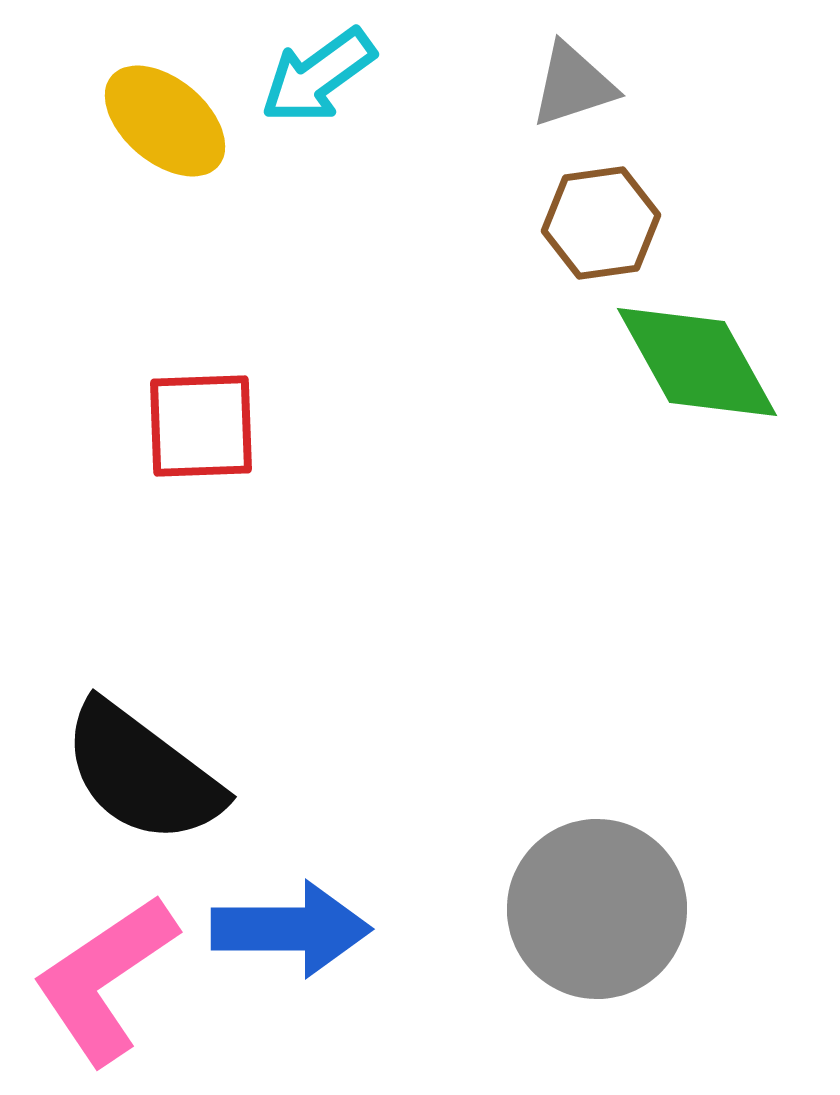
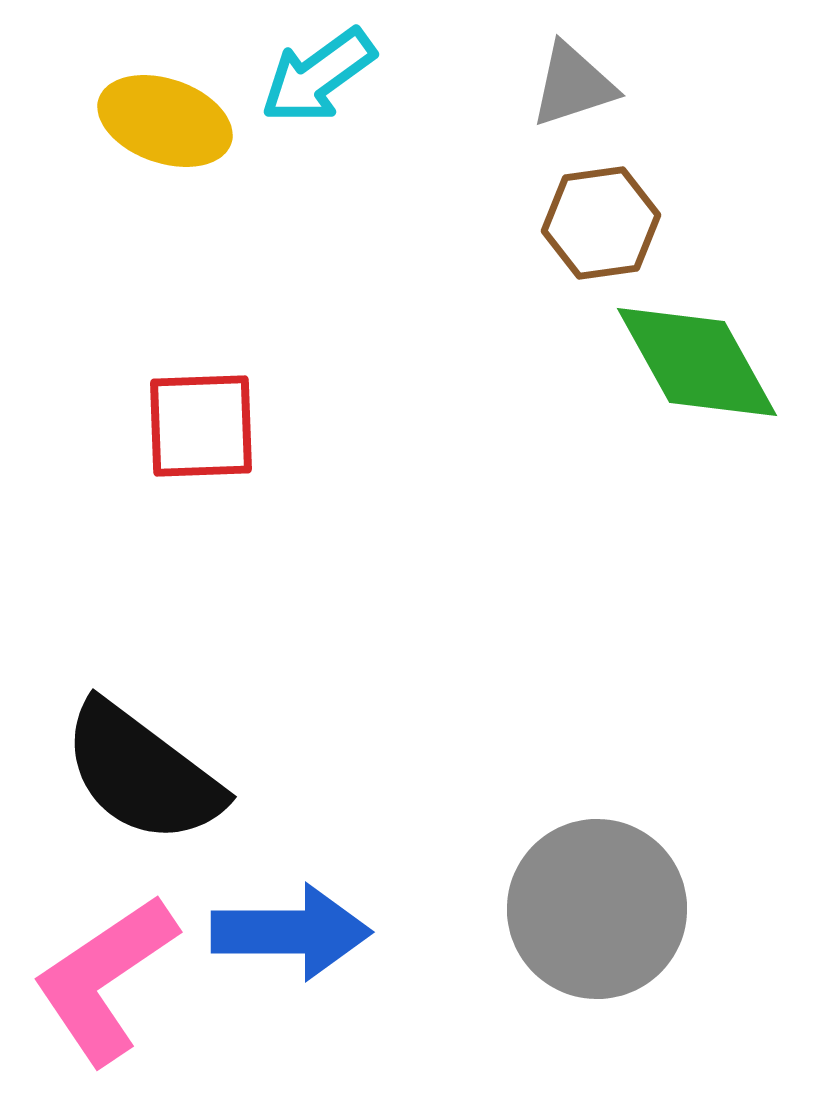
yellow ellipse: rotated 21 degrees counterclockwise
blue arrow: moved 3 px down
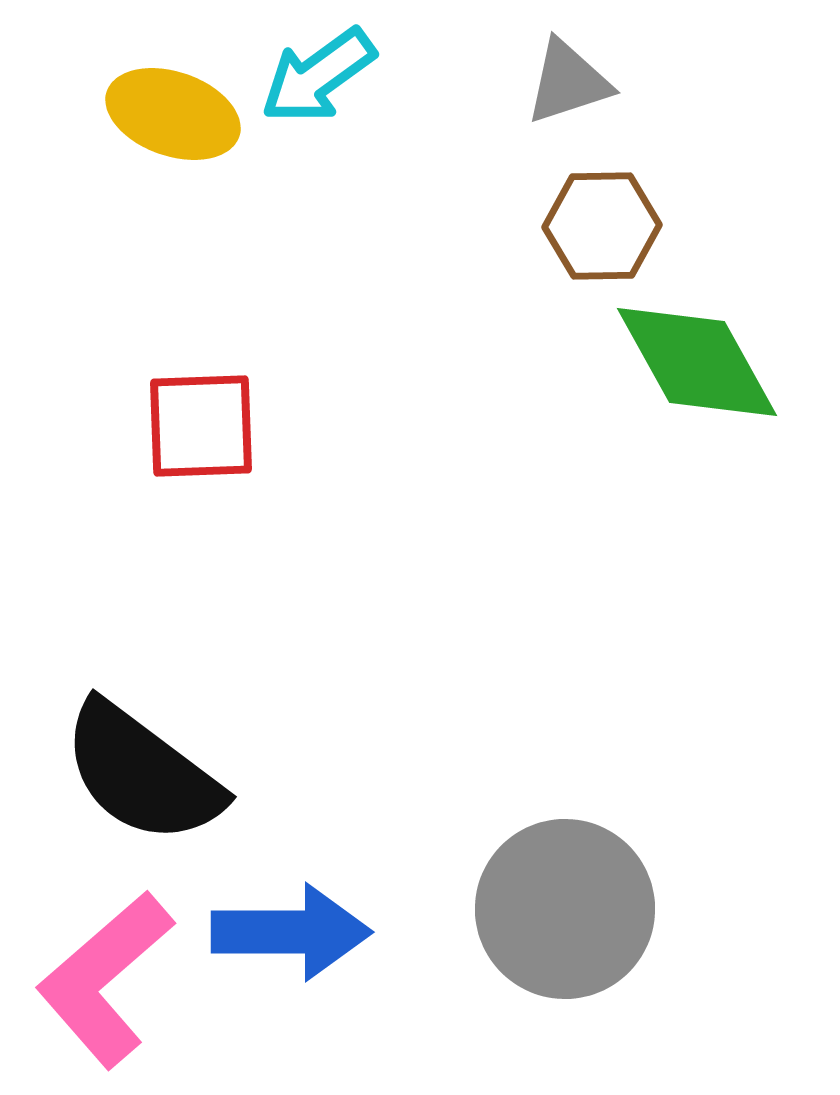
gray triangle: moved 5 px left, 3 px up
yellow ellipse: moved 8 px right, 7 px up
brown hexagon: moved 1 px right, 3 px down; rotated 7 degrees clockwise
gray circle: moved 32 px left
pink L-shape: rotated 7 degrees counterclockwise
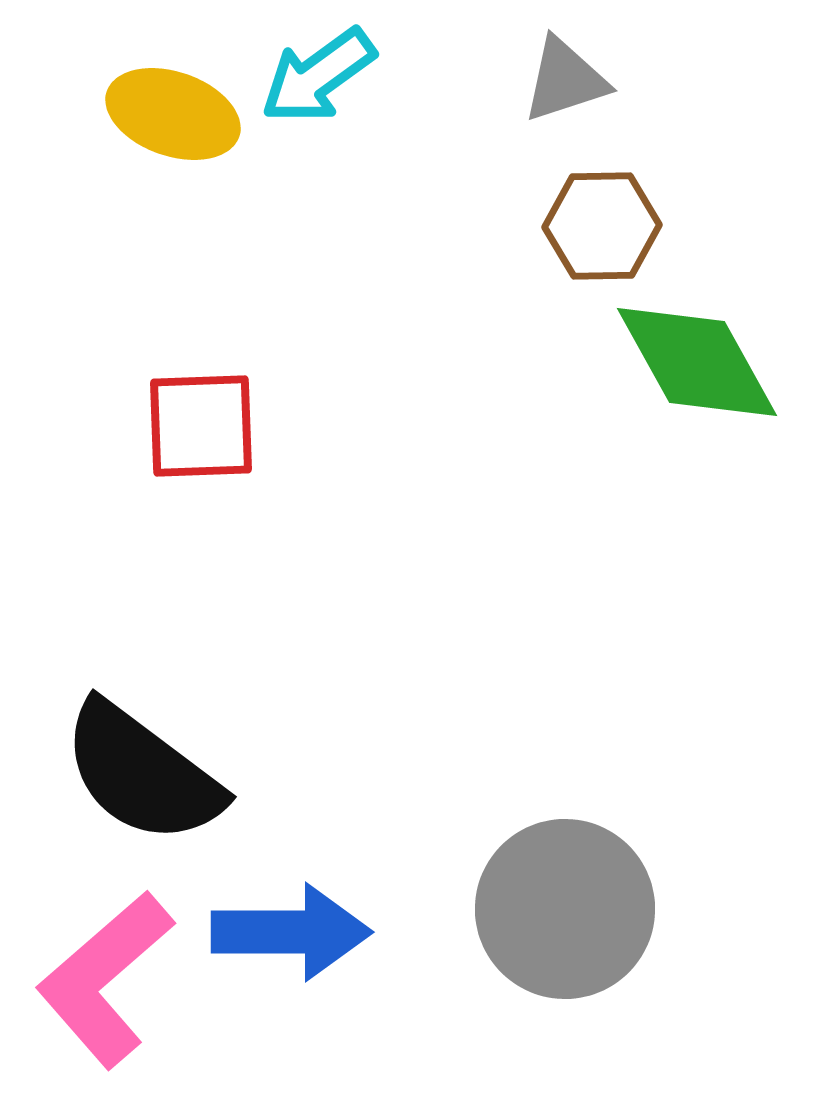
gray triangle: moved 3 px left, 2 px up
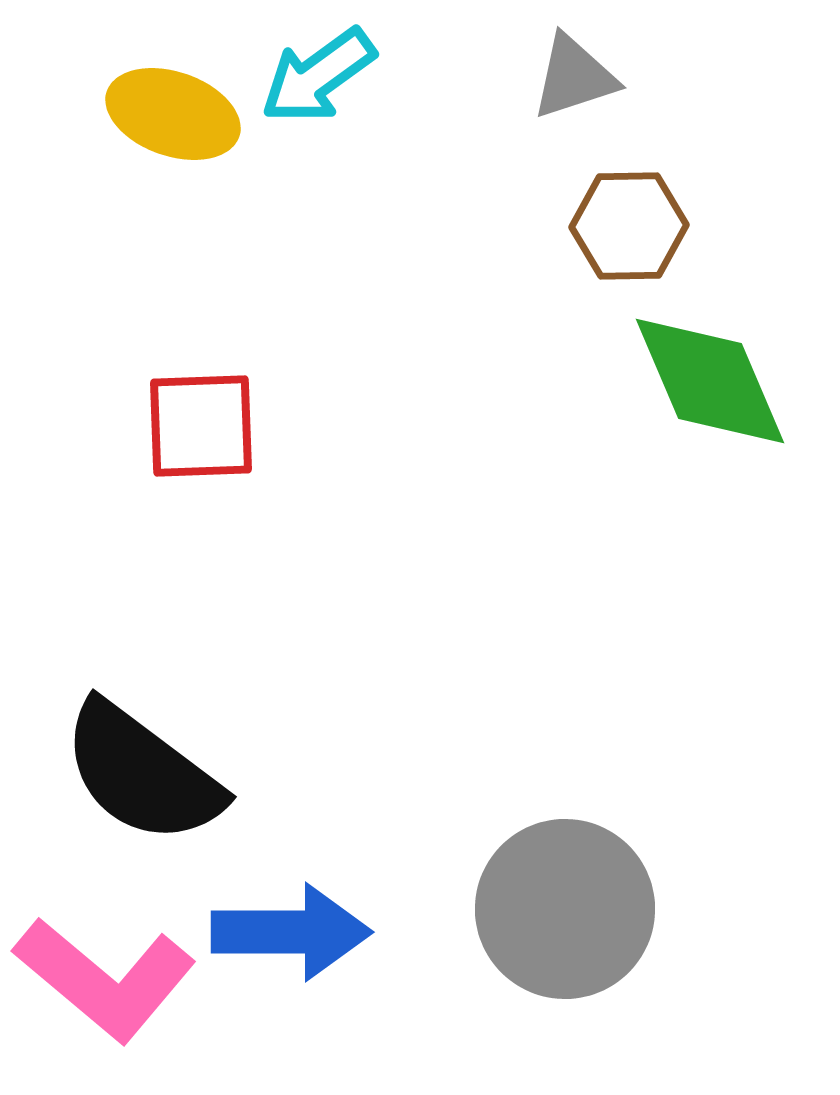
gray triangle: moved 9 px right, 3 px up
brown hexagon: moved 27 px right
green diamond: moved 13 px right, 19 px down; rotated 6 degrees clockwise
pink L-shape: rotated 99 degrees counterclockwise
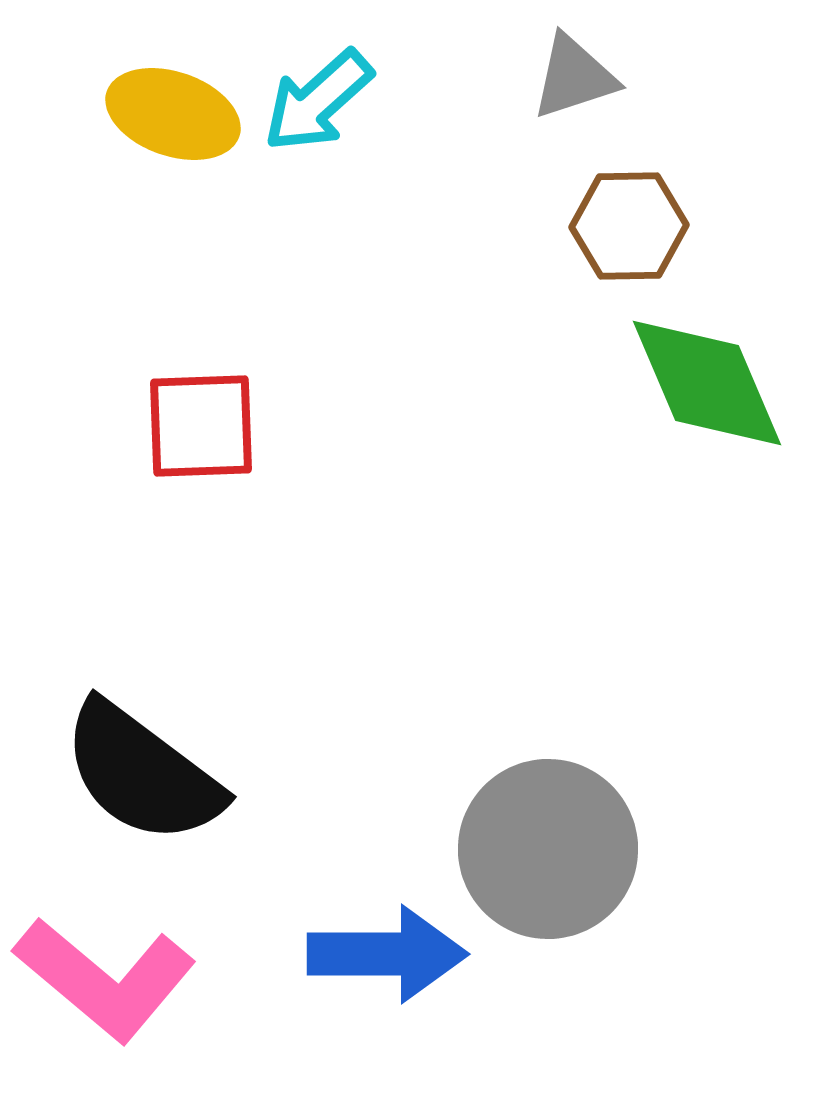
cyan arrow: moved 25 px down; rotated 6 degrees counterclockwise
green diamond: moved 3 px left, 2 px down
gray circle: moved 17 px left, 60 px up
blue arrow: moved 96 px right, 22 px down
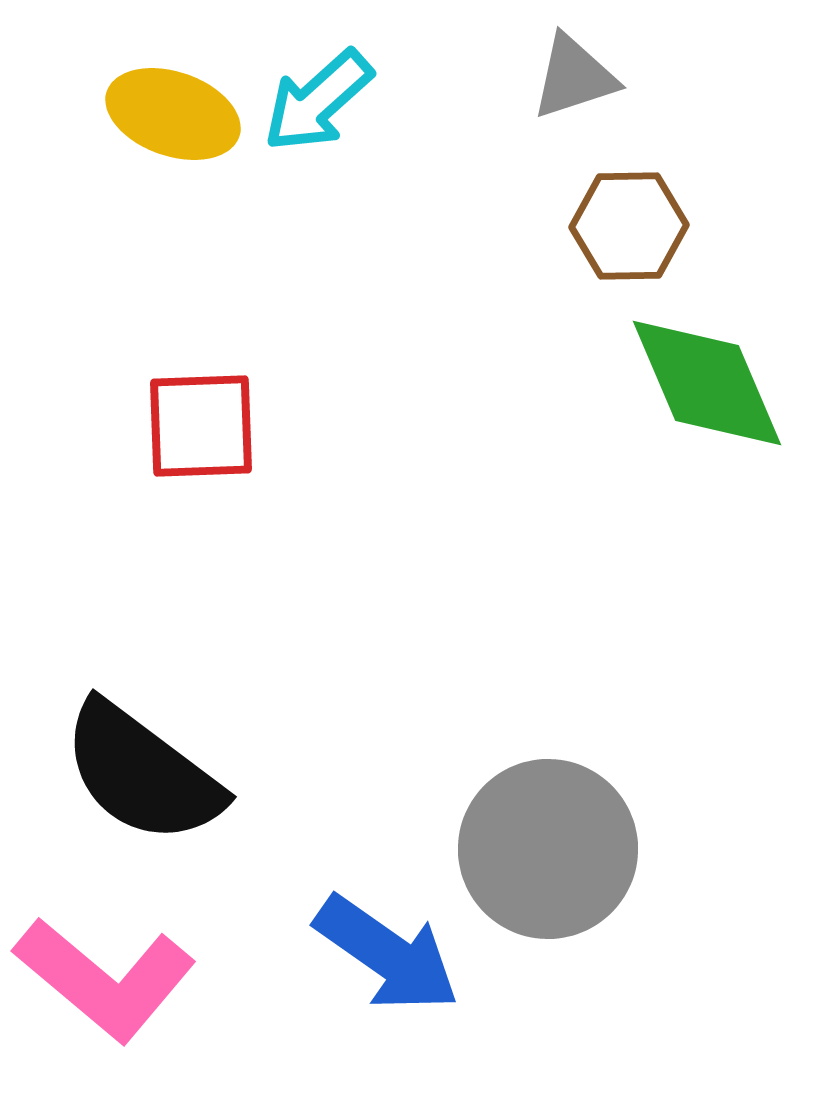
blue arrow: rotated 35 degrees clockwise
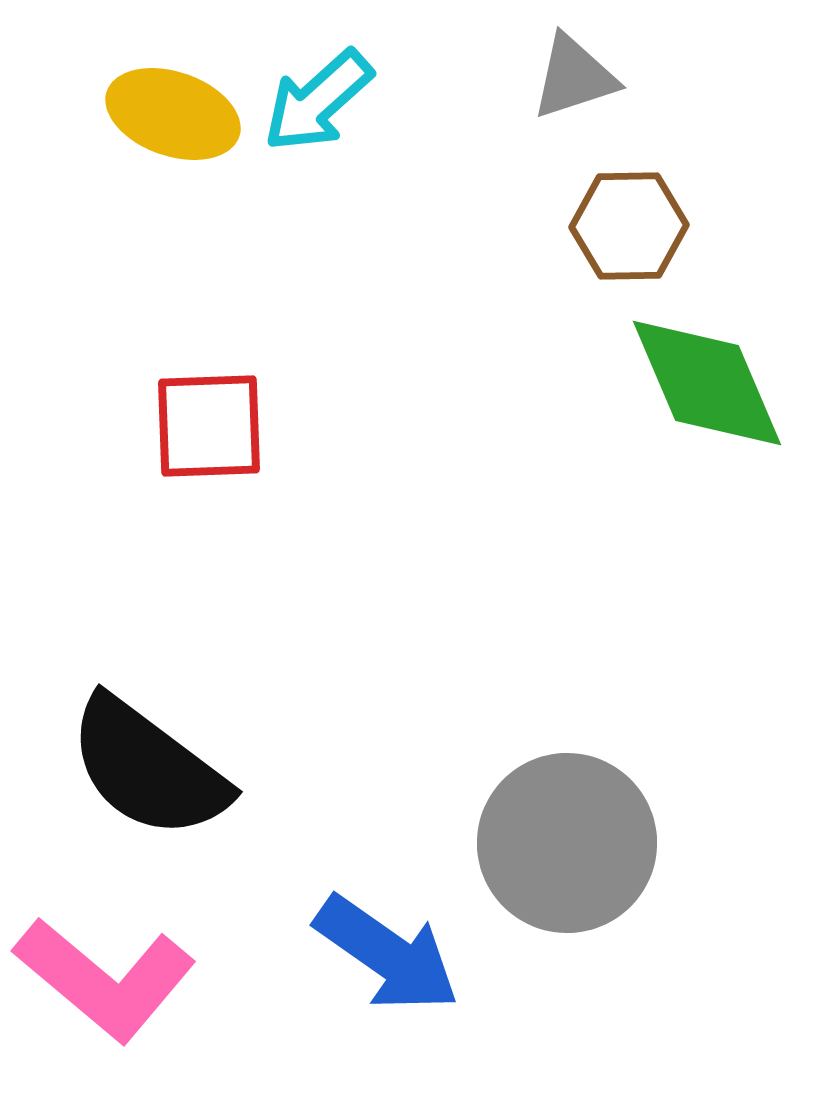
red square: moved 8 px right
black semicircle: moved 6 px right, 5 px up
gray circle: moved 19 px right, 6 px up
